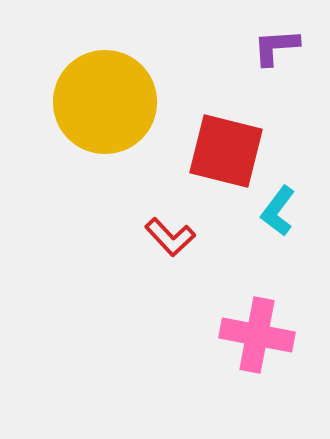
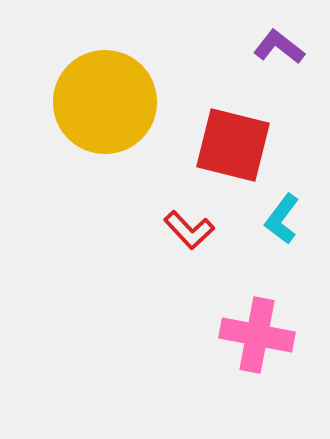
purple L-shape: moved 3 px right; rotated 42 degrees clockwise
red square: moved 7 px right, 6 px up
cyan L-shape: moved 4 px right, 8 px down
red L-shape: moved 19 px right, 7 px up
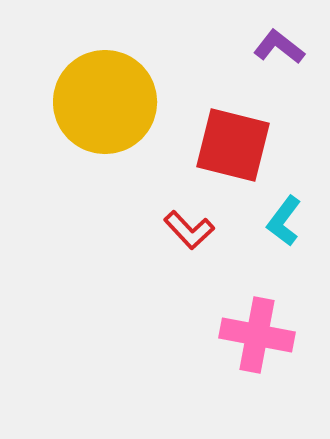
cyan L-shape: moved 2 px right, 2 px down
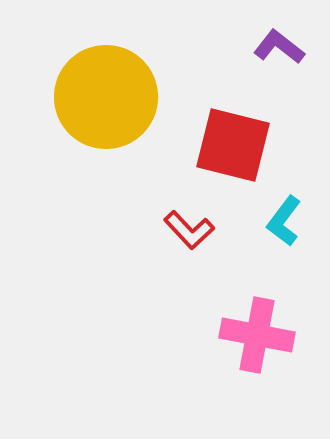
yellow circle: moved 1 px right, 5 px up
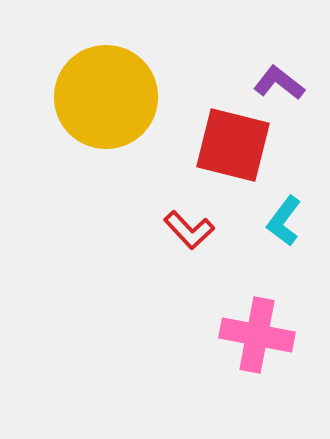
purple L-shape: moved 36 px down
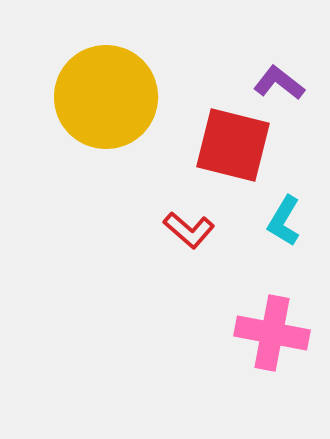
cyan L-shape: rotated 6 degrees counterclockwise
red L-shape: rotated 6 degrees counterclockwise
pink cross: moved 15 px right, 2 px up
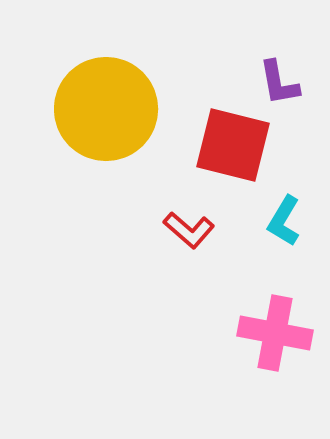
purple L-shape: rotated 138 degrees counterclockwise
yellow circle: moved 12 px down
pink cross: moved 3 px right
